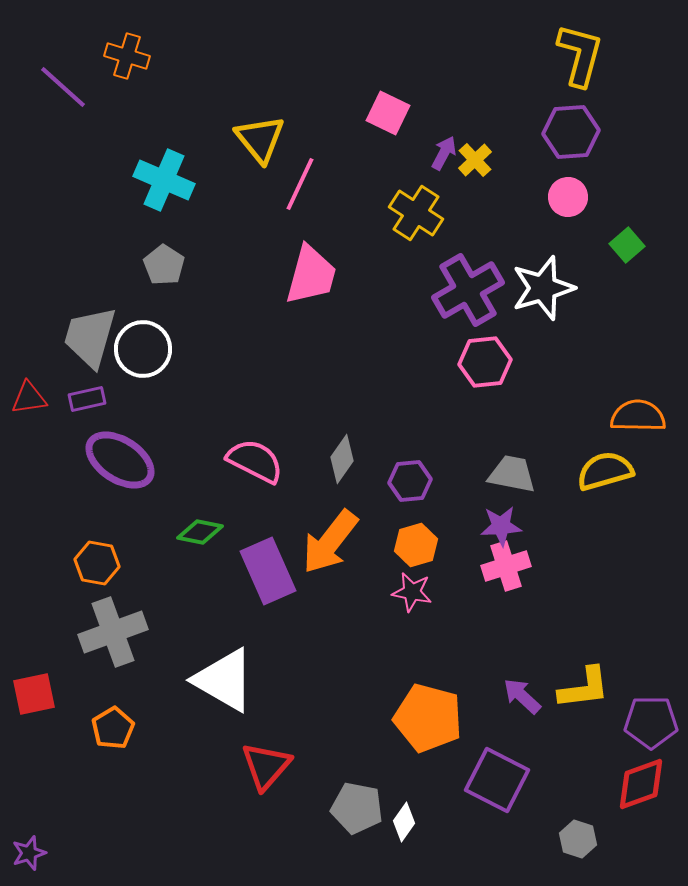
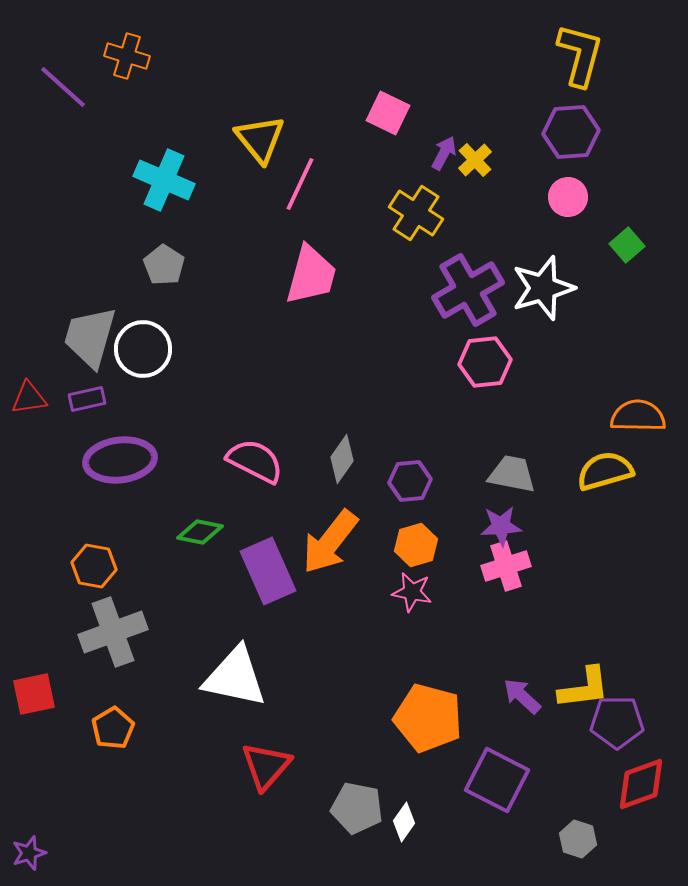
purple ellipse at (120, 460): rotated 40 degrees counterclockwise
orange hexagon at (97, 563): moved 3 px left, 3 px down
white triangle at (224, 680): moved 11 px right, 3 px up; rotated 18 degrees counterclockwise
purple pentagon at (651, 722): moved 34 px left
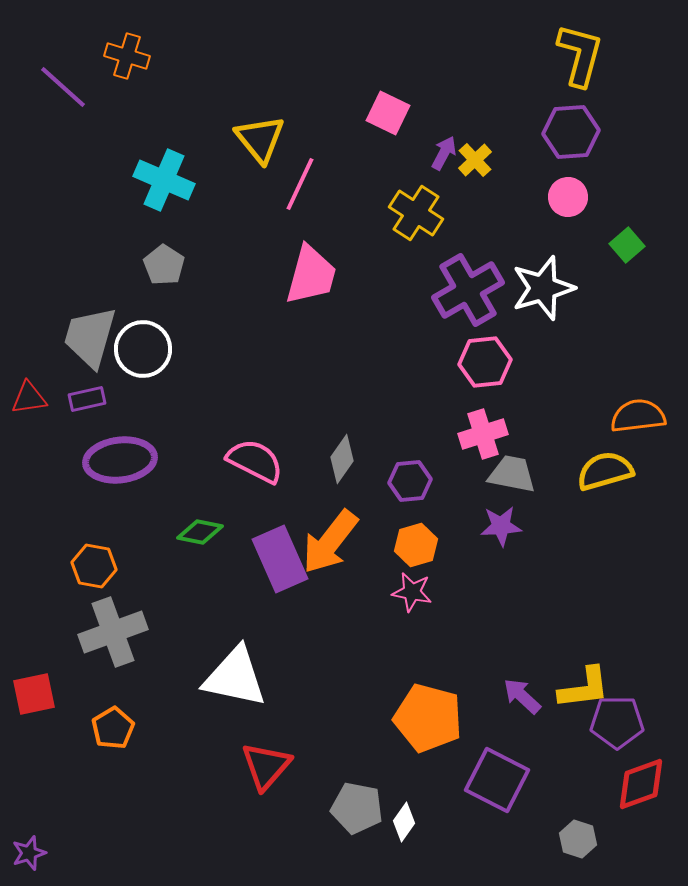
orange semicircle at (638, 416): rotated 8 degrees counterclockwise
pink cross at (506, 566): moved 23 px left, 132 px up
purple rectangle at (268, 571): moved 12 px right, 12 px up
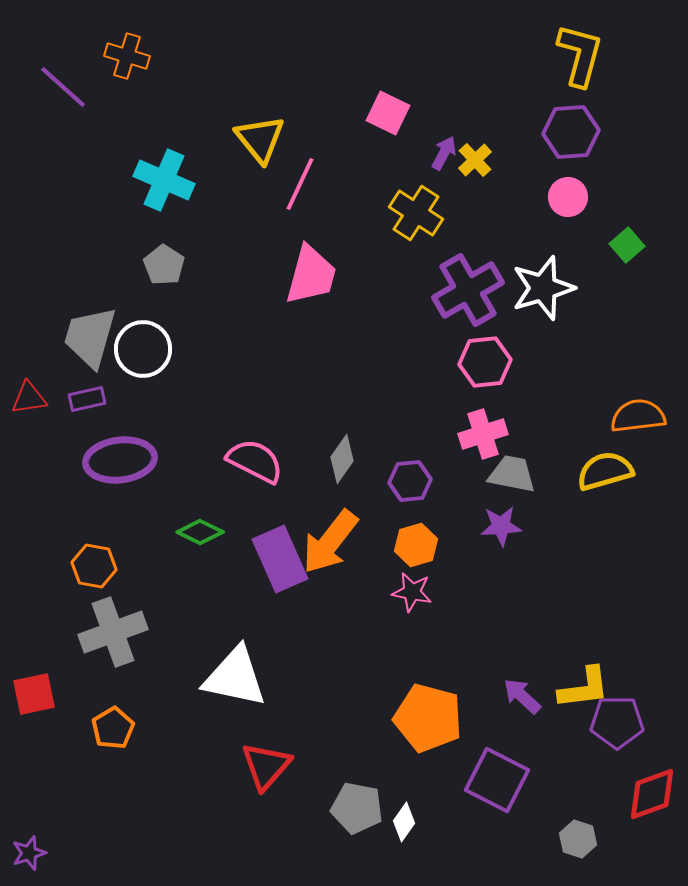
green diamond at (200, 532): rotated 15 degrees clockwise
red diamond at (641, 784): moved 11 px right, 10 px down
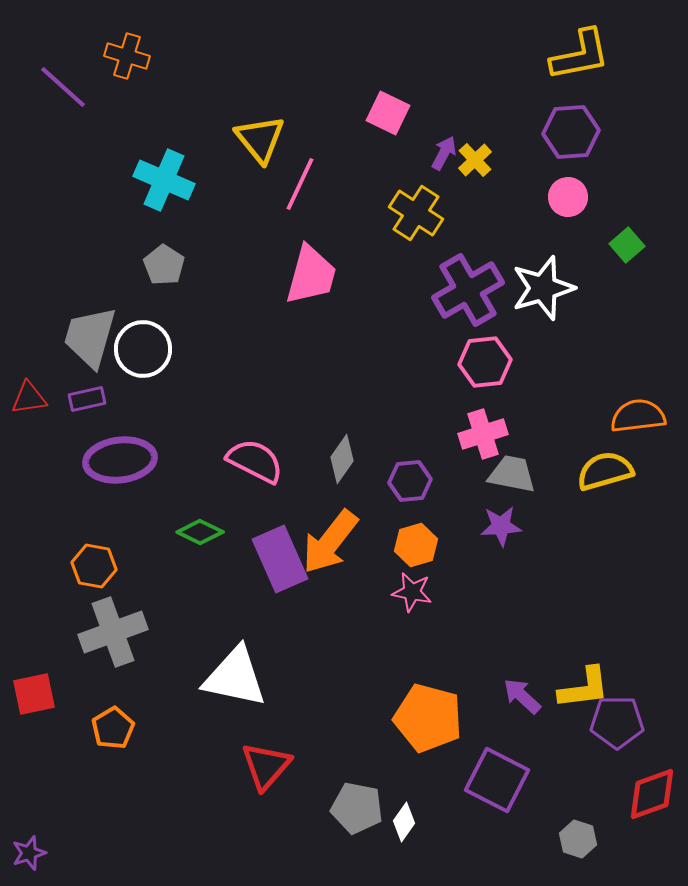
yellow L-shape at (580, 55): rotated 64 degrees clockwise
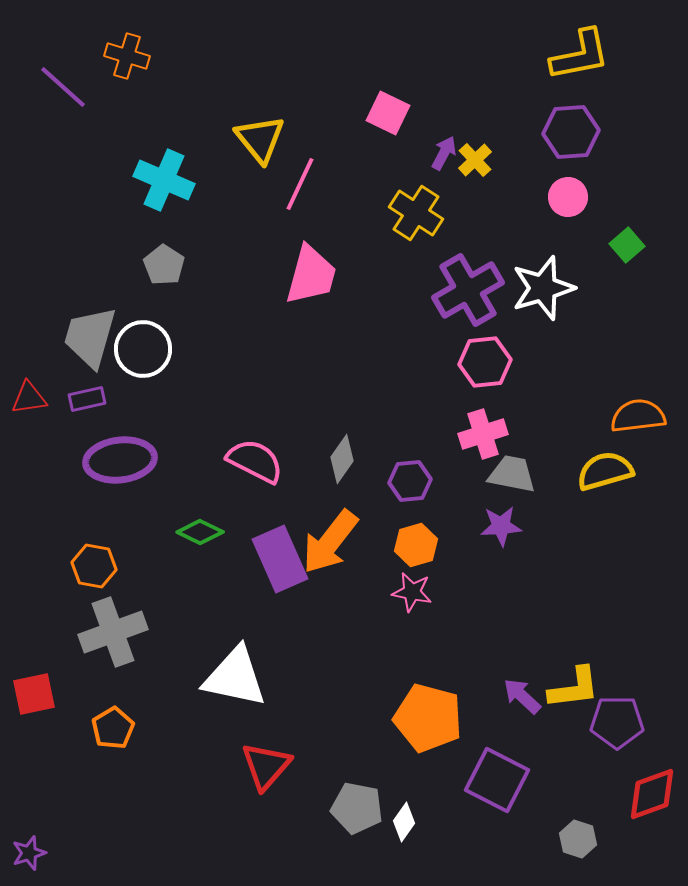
yellow L-shape at (584, 688): moved 10 px left
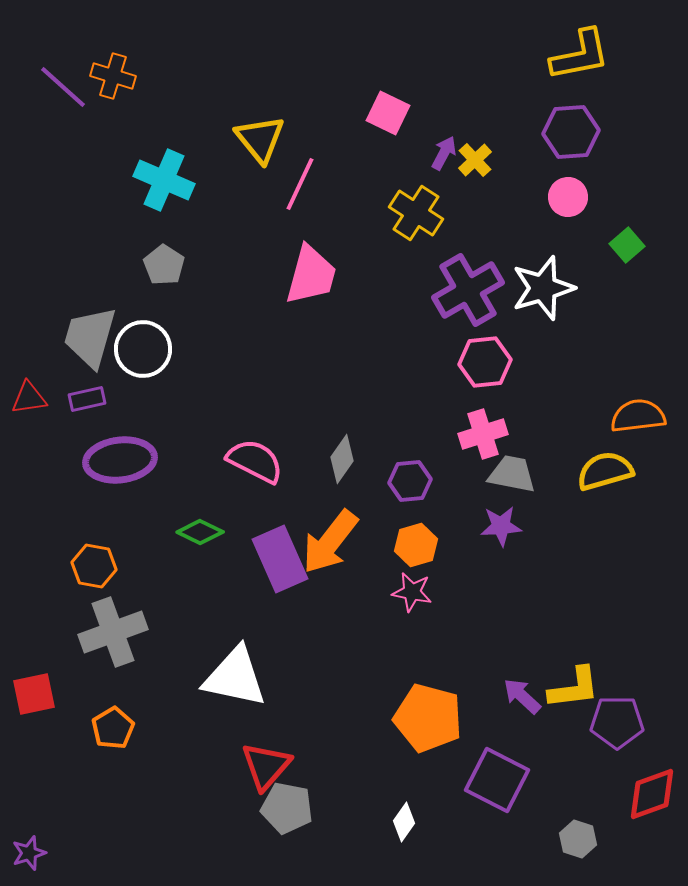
orange cross at (127, 56): moved 14 px left, 20 px down
gray pentagon at (357, 808): moved 70 px left
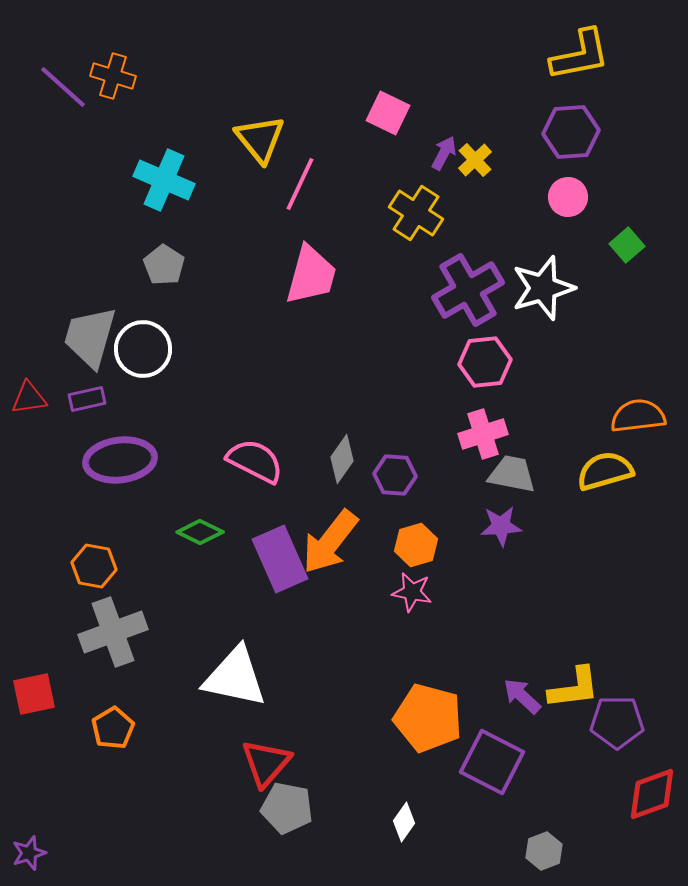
purple hexagon at (410, 481): moved 15 px left, 6 px up; rotated 9 degrees clockwise
red triangle at (266, 766): moved 3 px up
purple square at (497, 780): moved 5 px left, 18 px up
gray hexagon at (578, 839): moved 34 px left, 12 px down; rotated 21 degrees clockwise
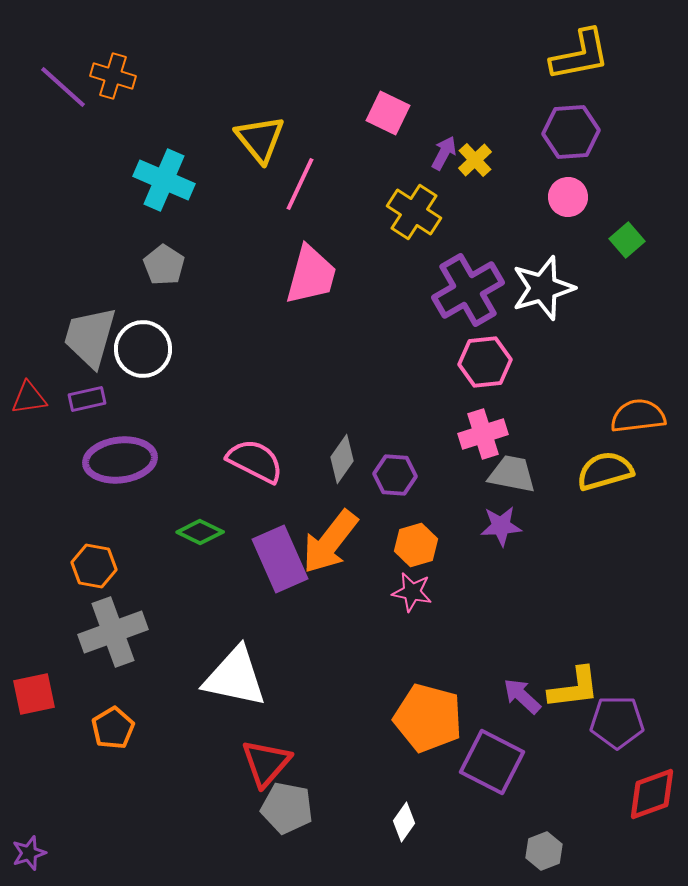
yellow cross at (416, 213): moved 2 px left, 1 px up
green square at (627, 245): moved 5 px up
